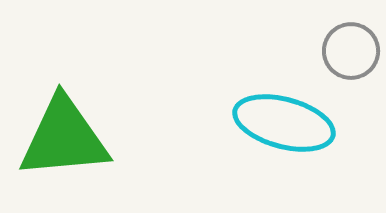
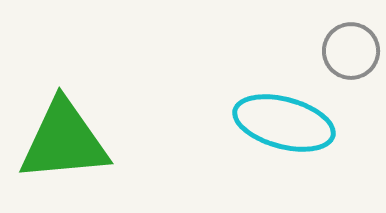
green triangle: moved 3 px down
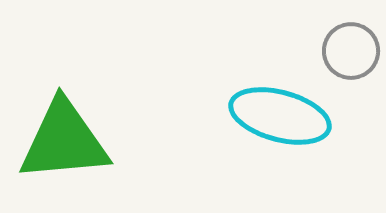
cyan ellipse: moved 4 px left, 7 px up
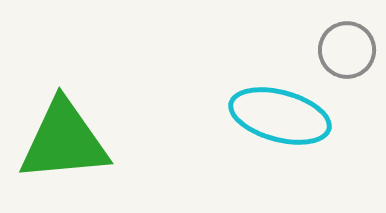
gray circle: moved 4 px left, 1 px up
